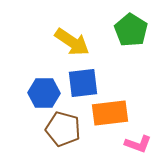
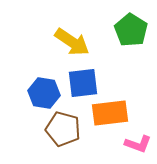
blue hexagon: rotated 8 degrees clockwise
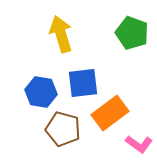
green pentagon: moved 1 px right, 3 px down; rotated 12 degrees counterclockwise
yellow arrow: moved 11 px left, 8 px up; rotated 141 degrees counterclockwise
blue hexagon: moved 3 px left, 1 px up
orange rectangle: rotated 30 degrees counterclockwise
pink L-shape: moved 1 px right; rotated 16 degrees clockwise
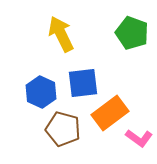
yellow arrow: rotated 9 degrees counterclockwise
blue hexagon: rotated 16 degrees clockwise
pink L-shape: moved 6 px up
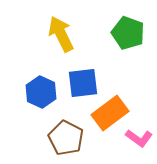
green pentagon: moved 4 px left
brown pentagon: moved 3 px right, 9 px down; rotated 12 degrees clockwise
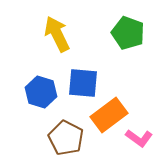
yellow arrow: moved 4 px left
blue square: rotated 12 degrees clockwise
blue hexagon: rotated 8 degrees counterclockwise
orange rectangle: moved 1 px left, 2 px down
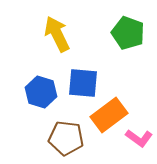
brown pentagon: rotated 20 degrees counterclockwise
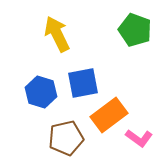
green pentagon: moved 7 px right, 3 px up
blue square: rotated 16 degrees counterclockwise
brown pentagon: rotated 20 degrees counterclockwise
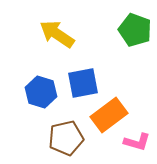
yellow arrow: rotated 30 degrees counterclockwise
pink L-shape: moved 2 px left, 4 px down; rotated 20 degrees counterclockwise
